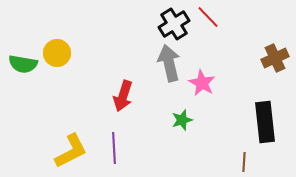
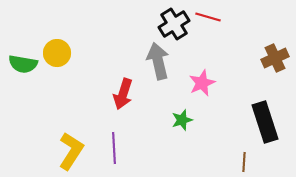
red line: rotated 30 degrees counterclockwise
gray arrow: moved 11 px left, 2 px up
pink star: rotated 20 degrees clockwise
red arrow: moved 2 px up
black rectangle: rotated 12 degrees counterclockwise
yellow L-shape: rotated 30 degrees counterclockwise
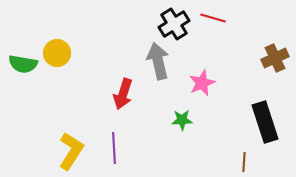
red line: moved 5 px right, 1 px down
green star: rotated 15 degrees clockwise
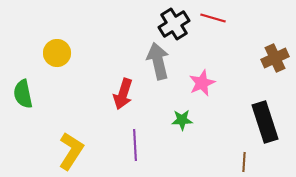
green semicircle: moved 30 px down; rotated 68 degrees clockwise
purple line: moved 21 px right, 3 px up
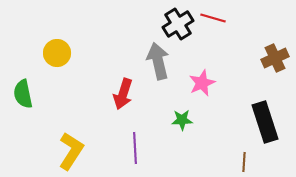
black cross: moved 4 px right
purple line: moved 3 px down
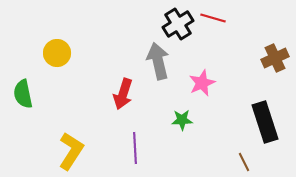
brown line: rotated 30 degrees counterclockwise
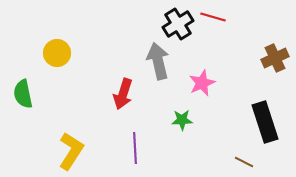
red line: moved 1 px up
brown line: rotated 36 degrees counterclockwise
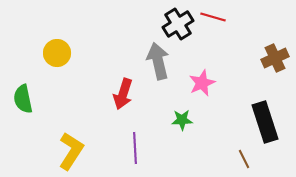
green semicircle: moved 5 px down
brown line: moved 3 px up; rotated 36 degrees clockwise
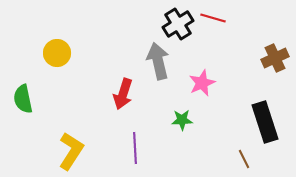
red line: moved 1 px down
